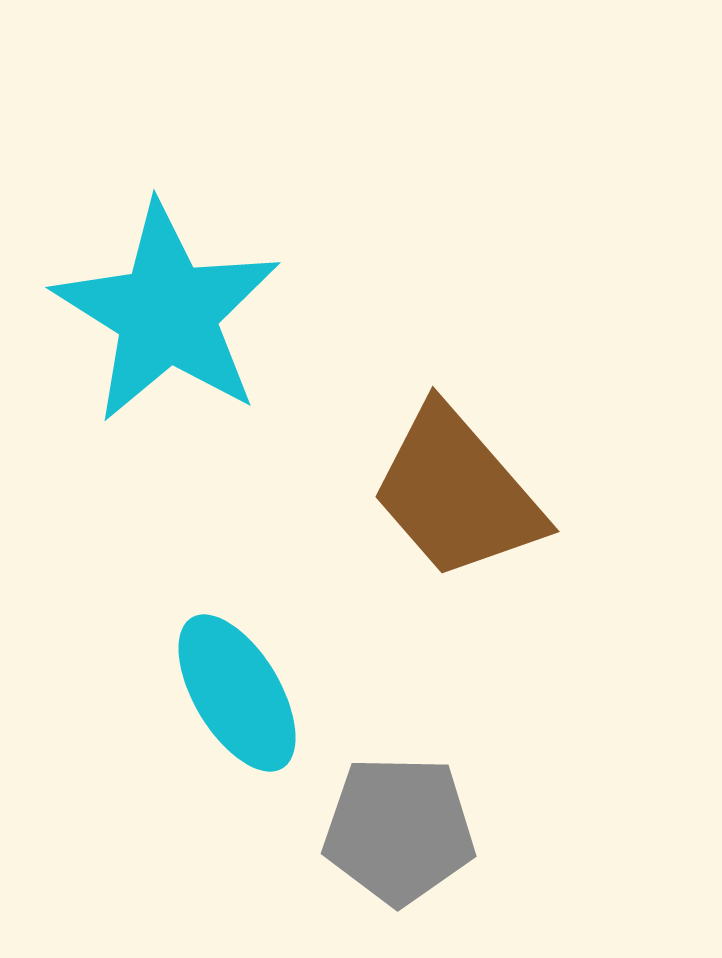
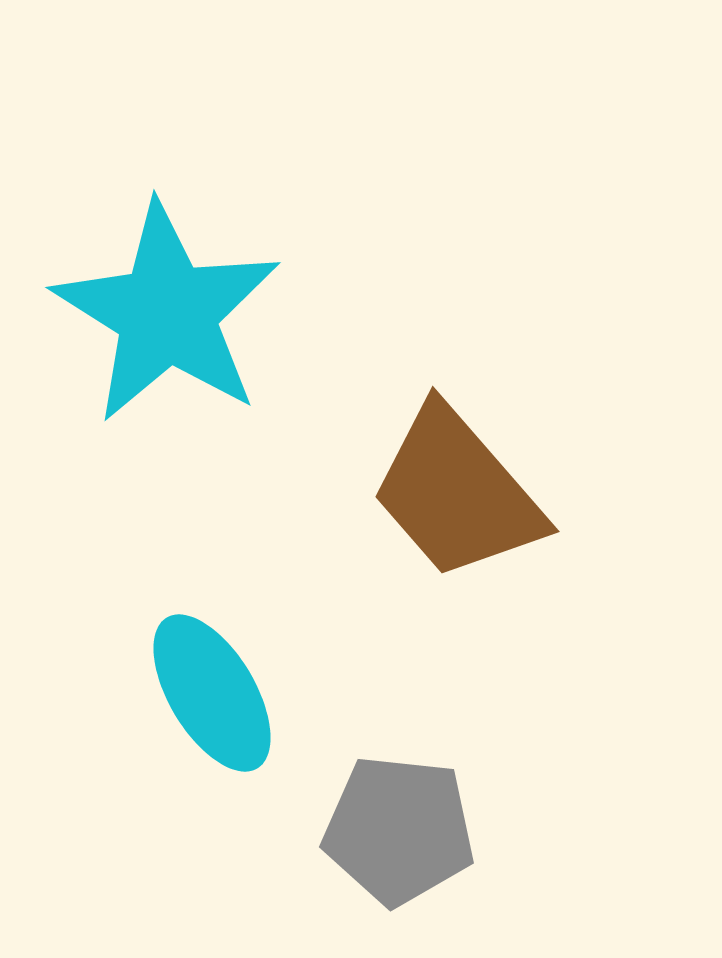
cyan ellipse: moved 25 px left
gray pentagon: rotated 5 degrees clockwise
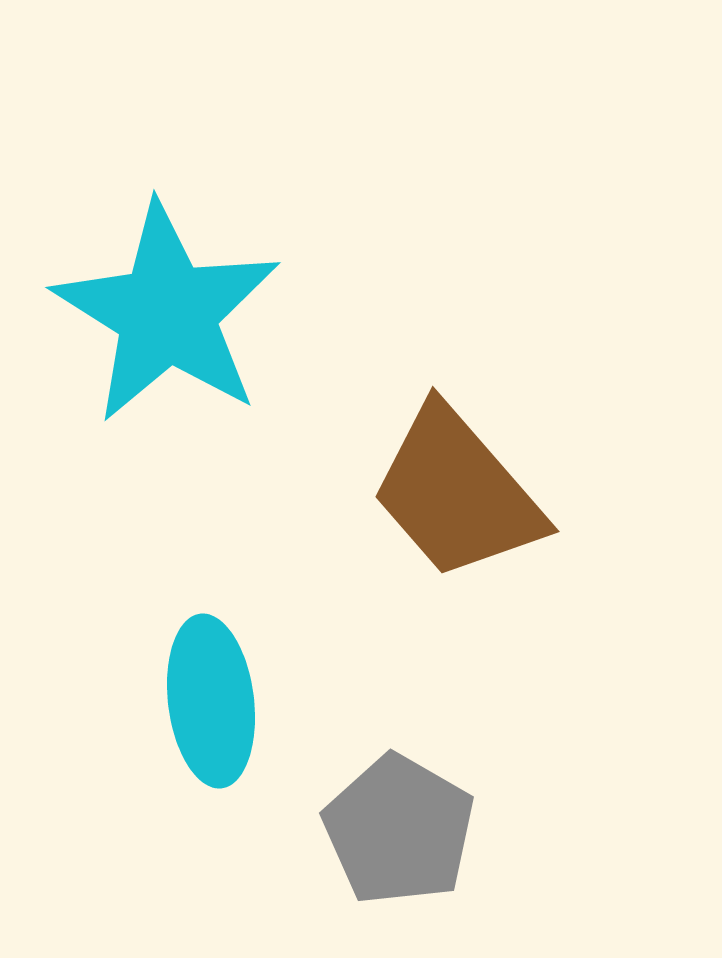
cyan ellipse: moved 1 px left, 8 px down; rotated 24 degrees clockwise
gray pentagon: rotated 24 degrees clockwise
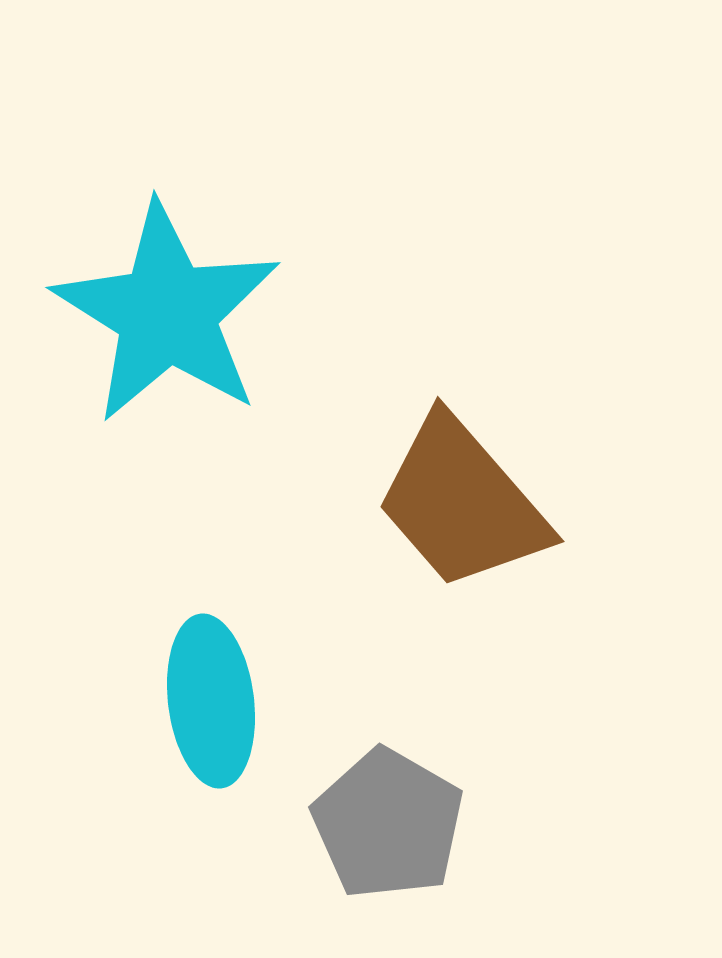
brown trapezoid: moved 5 px right, 10 px down
gray pentagon: moved 11 px left, 6 px up
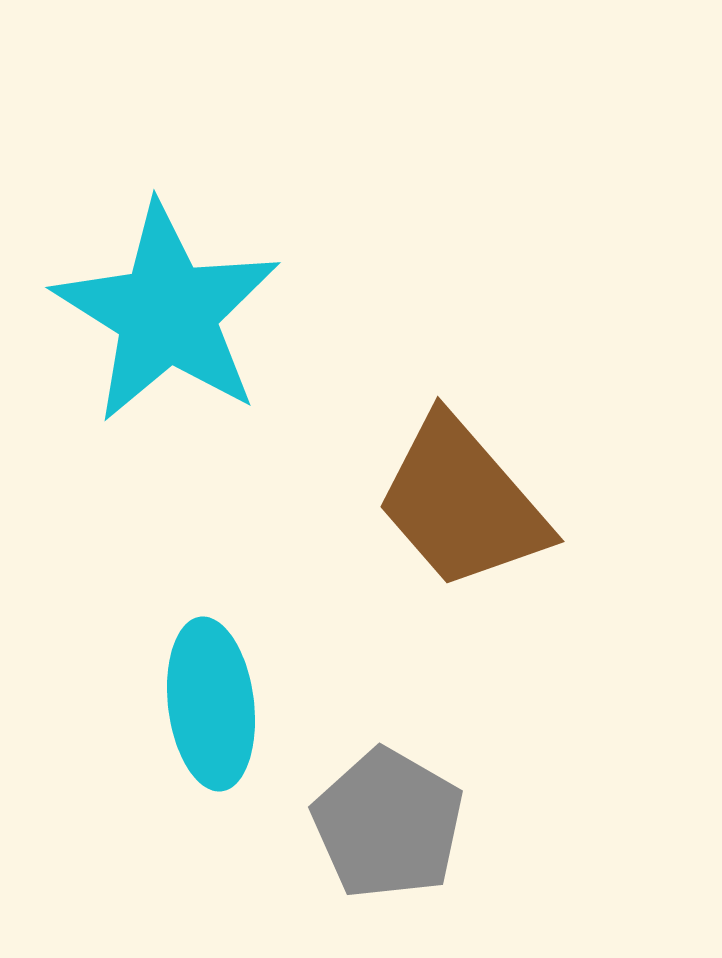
cyan ellipse: moved 3 px down
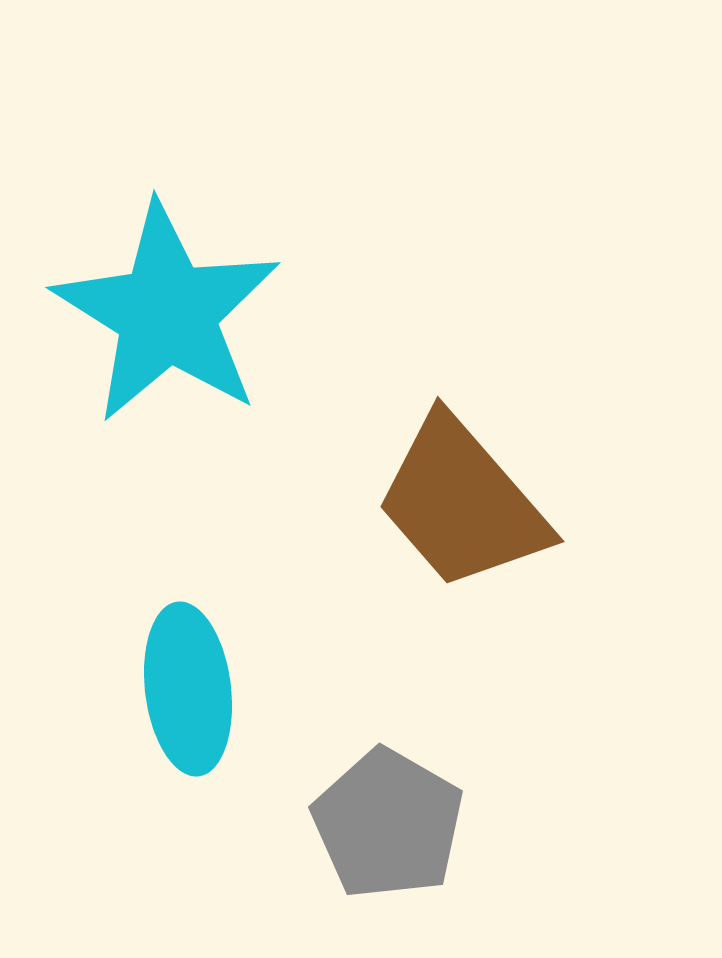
cyan ellipse: moved 23 px left, 15 px up
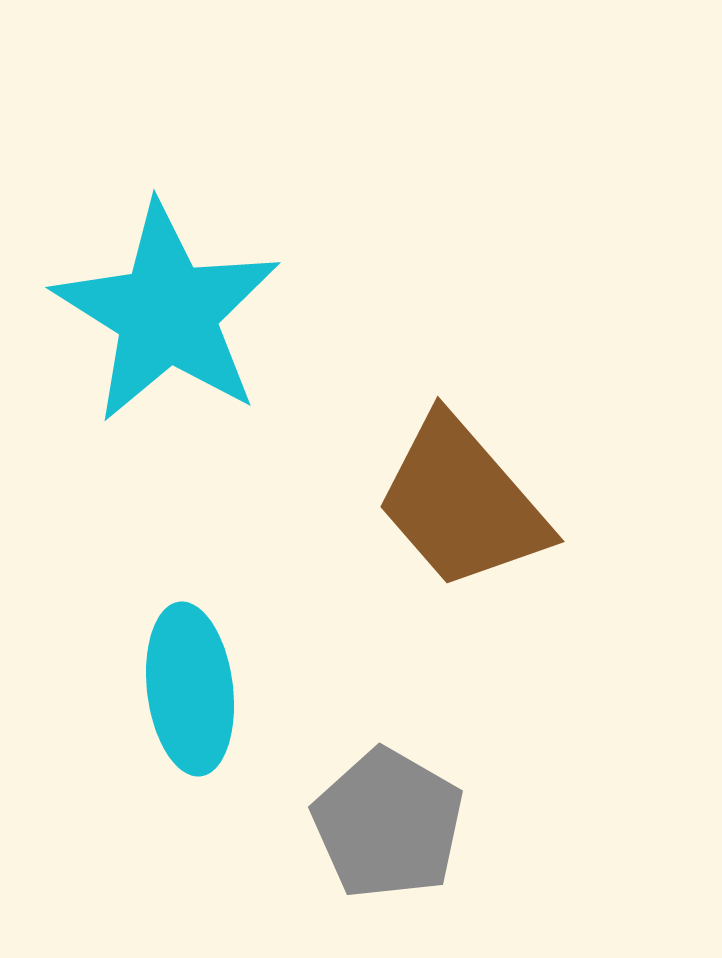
cyan ellipse: moved 2 px right
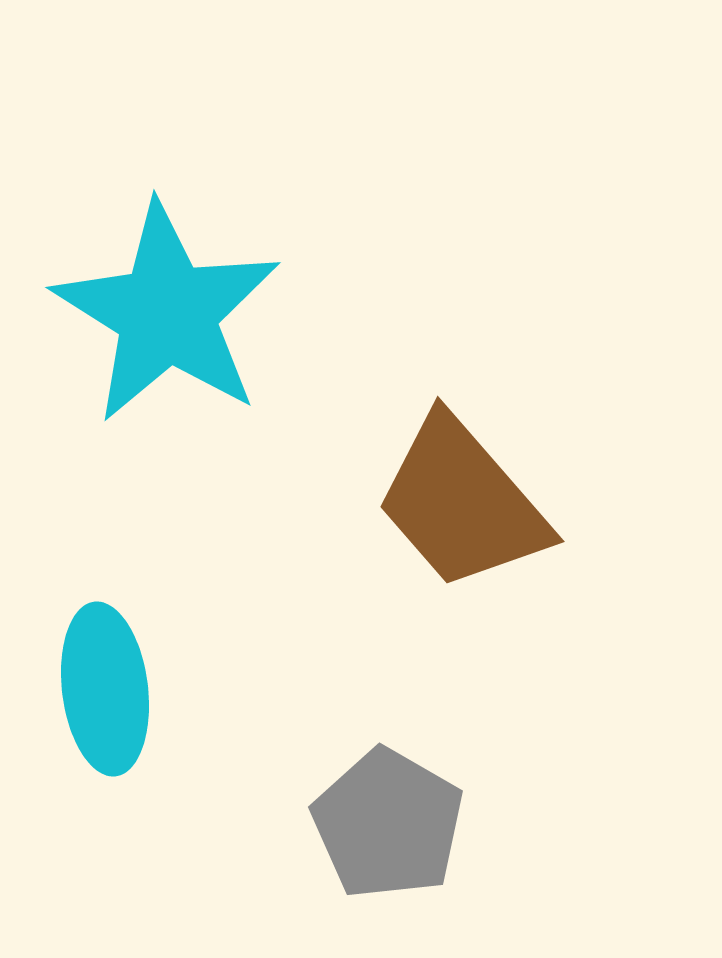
cyan ellipse: moved 85 px left
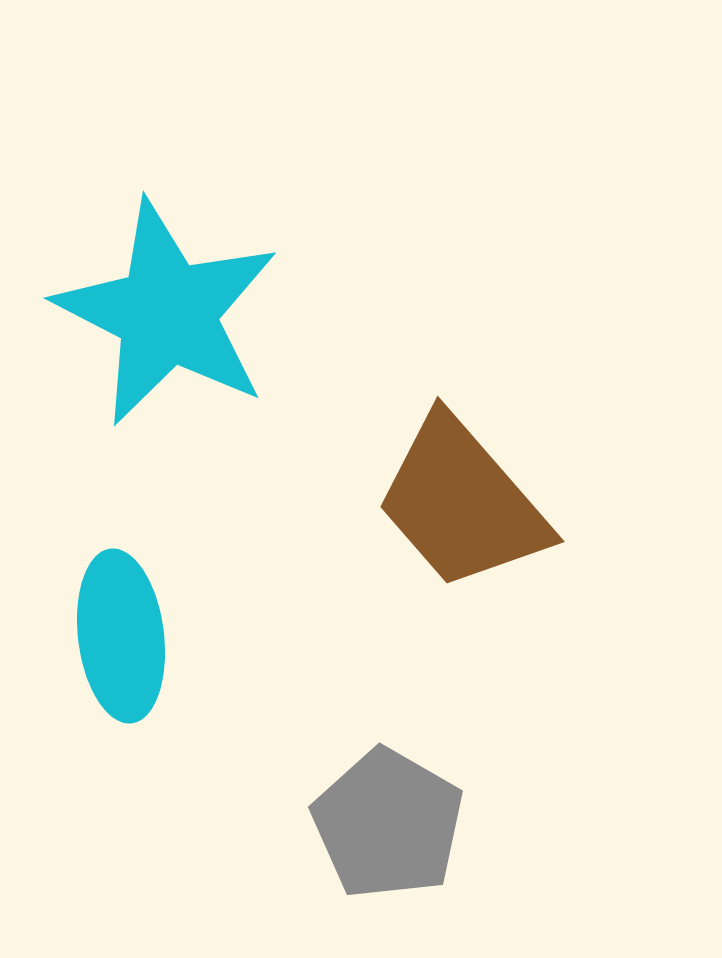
cyan star: rotated 5 degrees counterclockwise
cyan ellipse: moved 16 px right, 53 px up
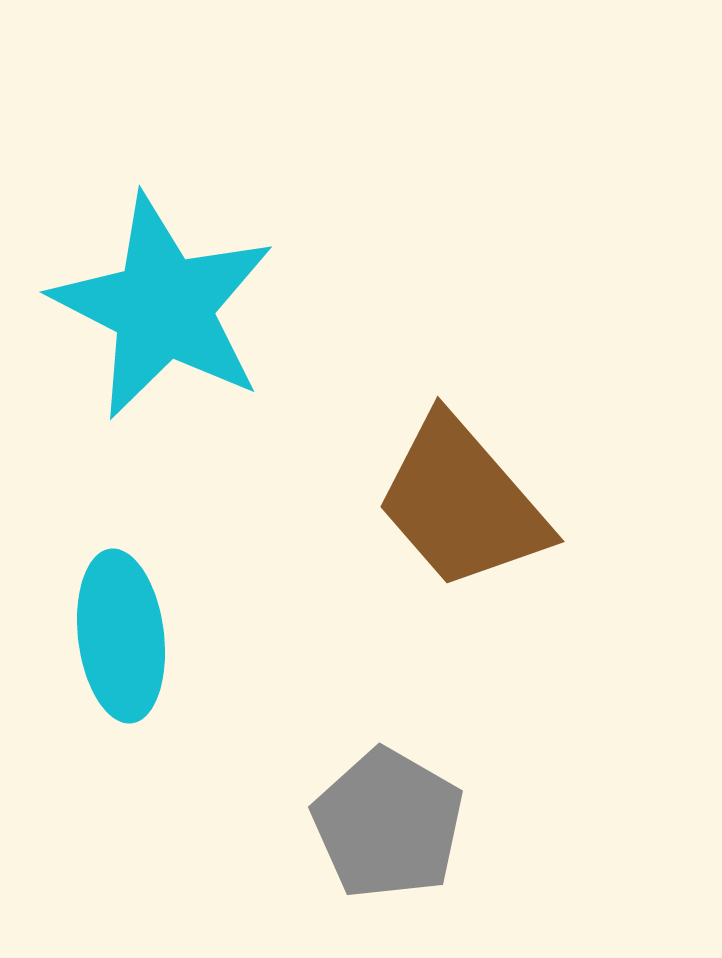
cyan star: moved 4 px left, 6 px up
